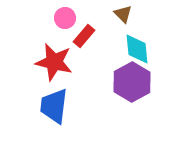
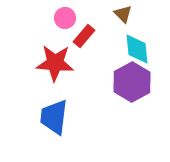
red star: moved 1 px right, 1 px down; rotated 9 degrees counterclockwise
blue trapezoid: moved 11 px down
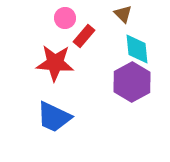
blue trapezoid: rotated 72 degrees counterclockwise
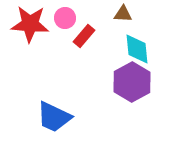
brown triangle: rotated 42 degrees counterclockwise
red star: moved 25 px left, 39 px up
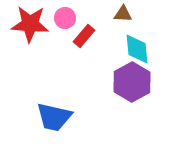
blue trapezoid: rotated 12 degrees counterclockwise
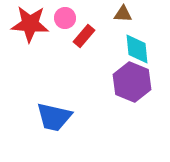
purple hexagon: rotated 9 degrees counterclockwise
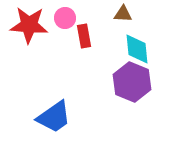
red star: moved 1 px left, 1 px down
red rectangle: rotated 50 degrees counterclockwise
blue trapezoid: rotated 48 degrees counterclockwise
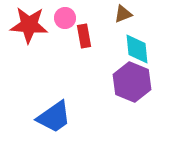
brown triangle: rotated 24 degrees counterclockwise
